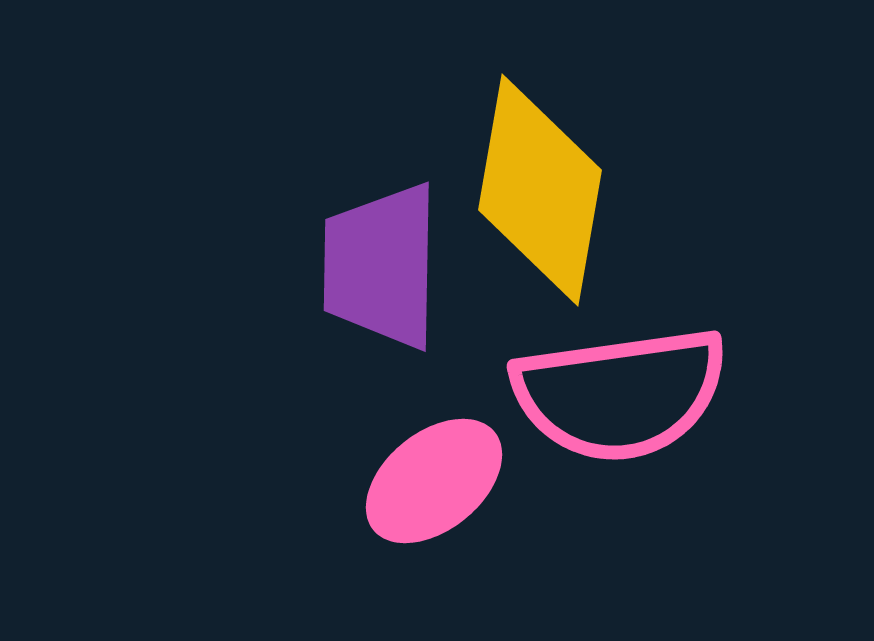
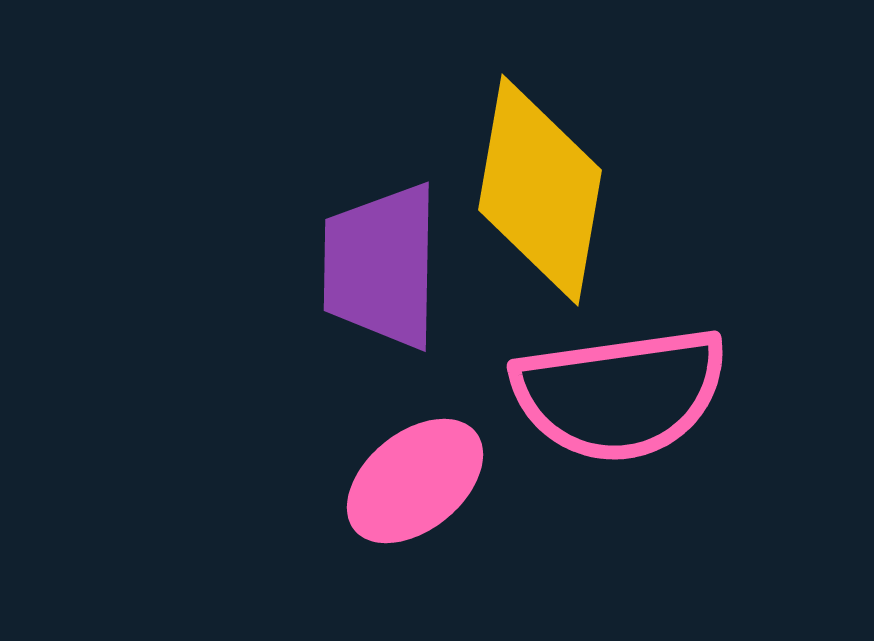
pink ellipse: moved 19 px left
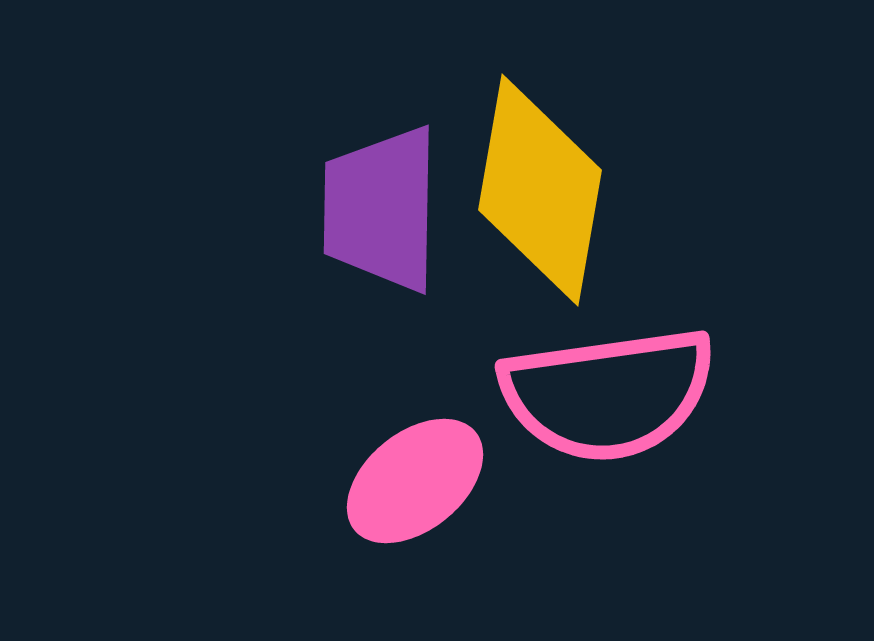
purple trapezoid: moved 57 px up
pink semicircle: moved 12 px left
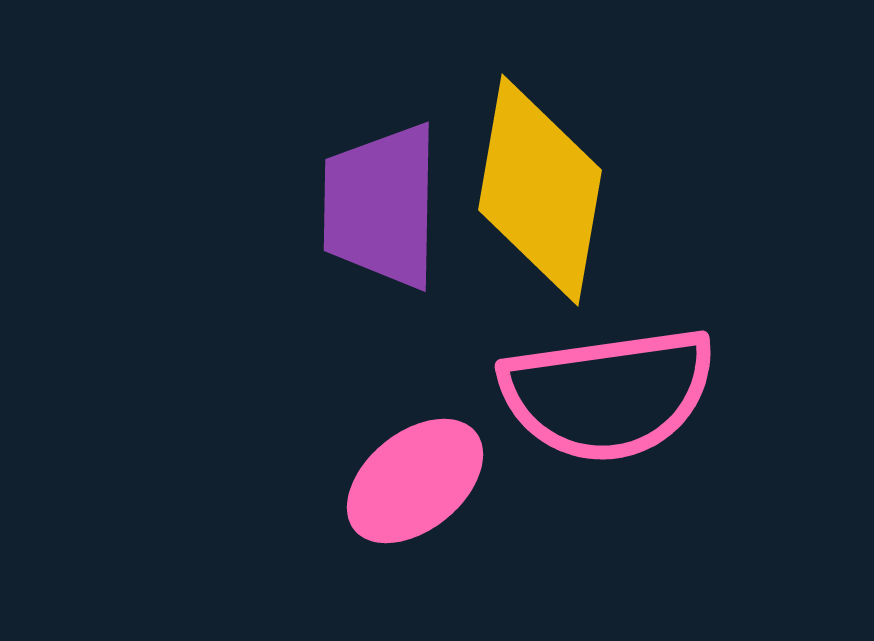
purple trapezoid: moved 3 px up
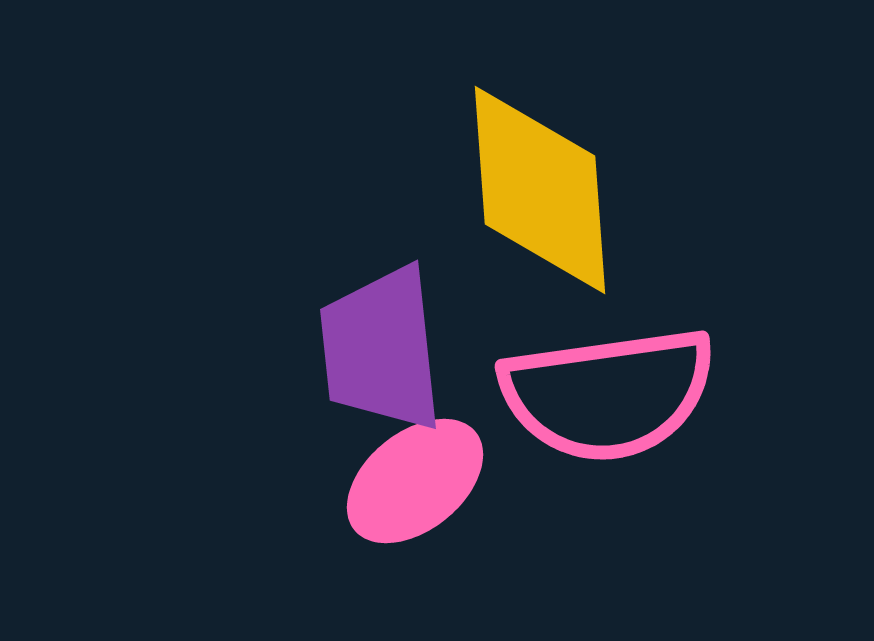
yellow diamond: rotated 14 degrees counterclockwise
purple trapezoid: moved 143 px down; rotated 7 degrees counterclockwise
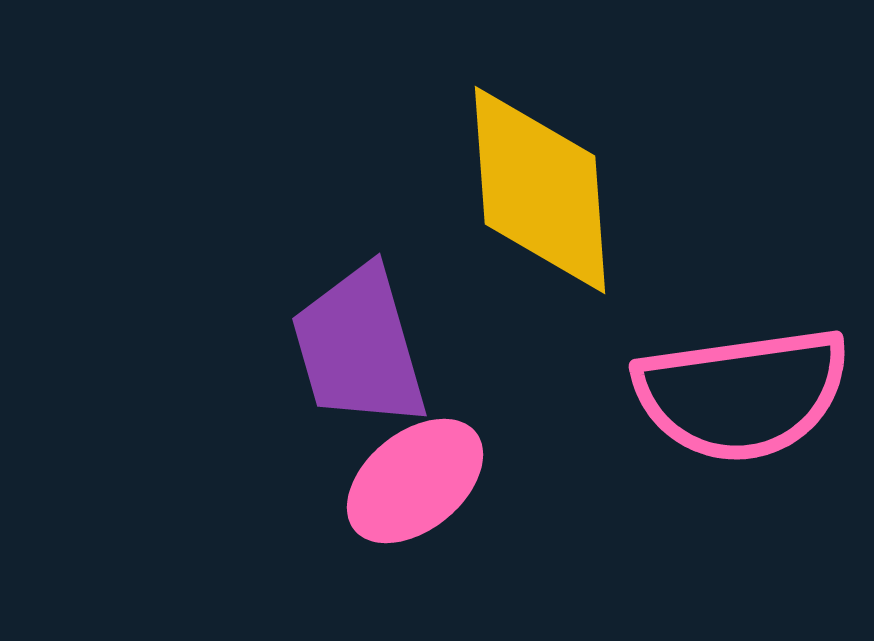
purple trapezoid: moved 22 px left, 2 px up; rotated 10 degrees counterclockwise
pink semicircle: moved 134 px right
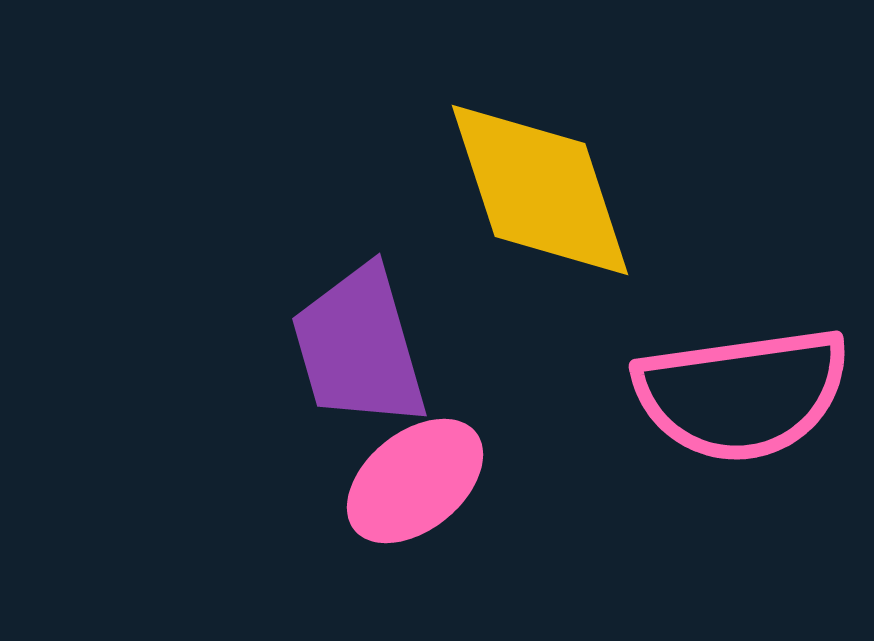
yellow diamond: rotated 14 degrees counterclockwise
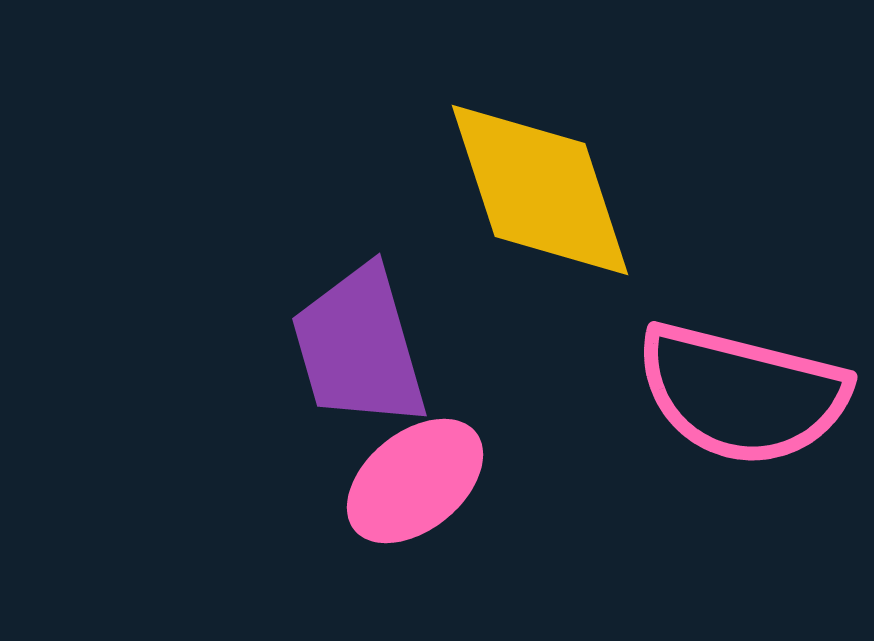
pink semicircle: rotated 22 degrees clockwise
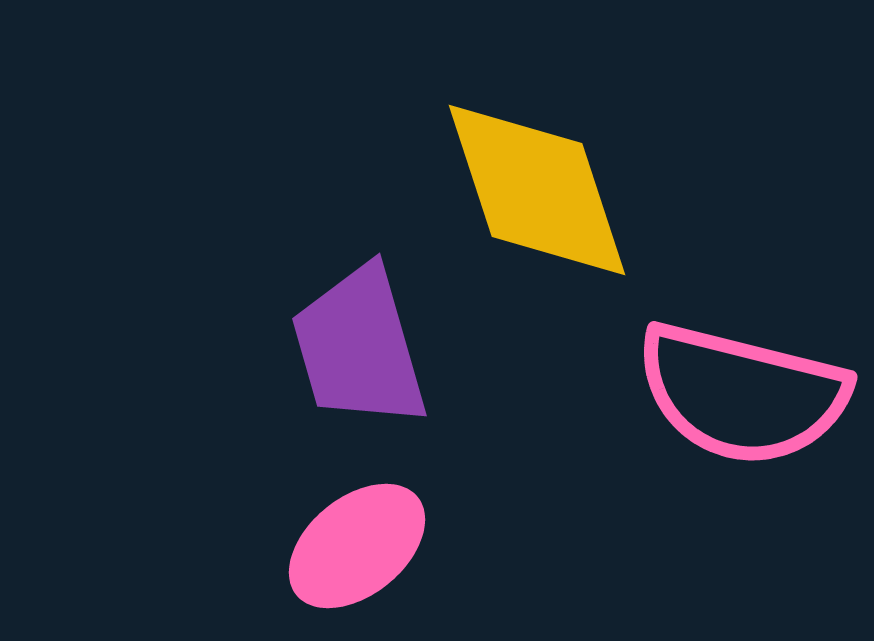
yellow diamond: moved 3 px left
pink ellipse: moved 58 px left, 65 px down
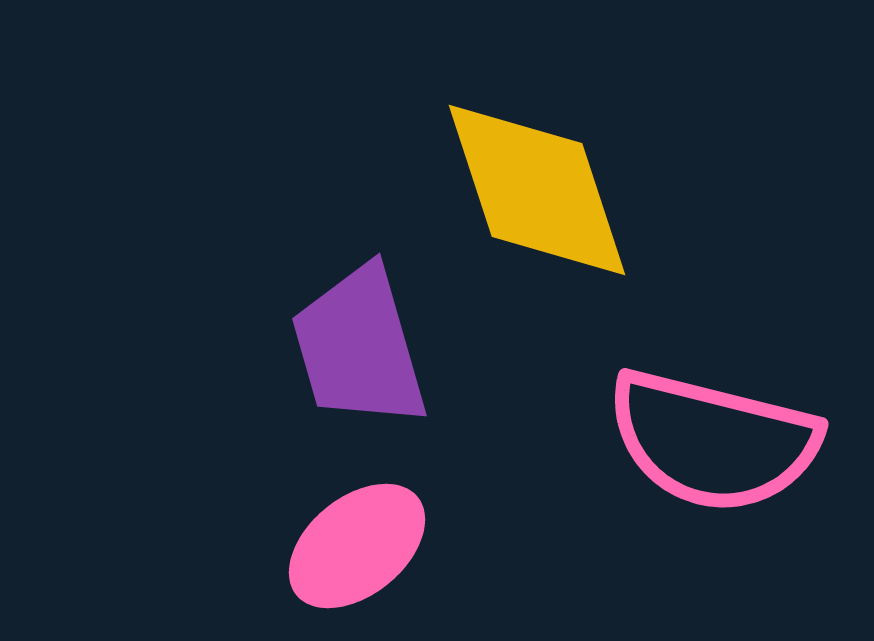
pink semicircle: moved 29 px left, 47 px down
